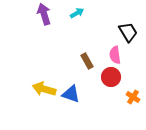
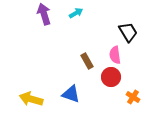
cyan arrow: moved 1 px left
yellow arrow: moved 13 px left, 10 px down
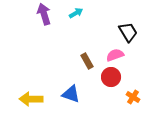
pink semicircle: rotated 78 degrees clockwise
yellow arrow: rotated 15 degrees counterclockwise
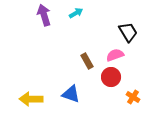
purple arrow: moved 1 px down
